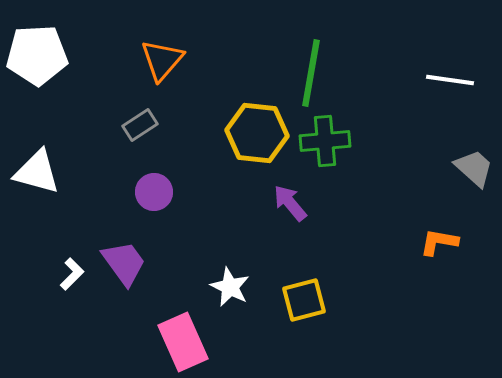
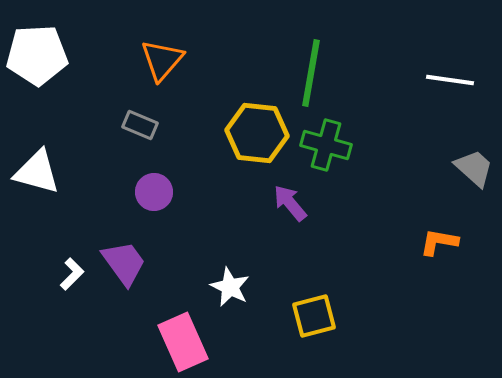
gray rectangle: rotated 56 degrees clockwise
green cross: moved 1 px right, 4 px down; rotated 21 degrees clockwise
yellow square: moved 10 px right, 16 px down
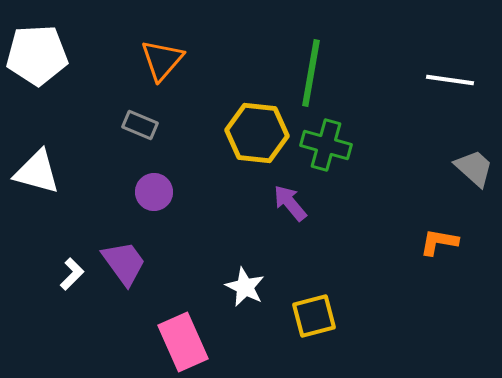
white star: moved 15 px right
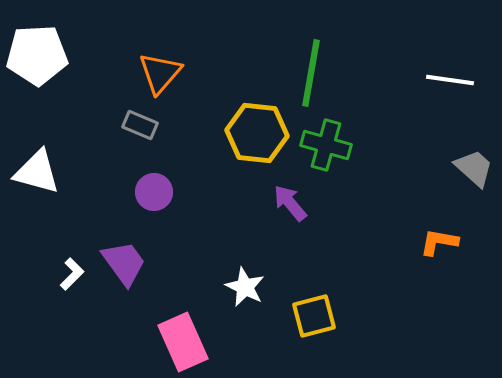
orange triangle: moved 2 px left, 13 px down
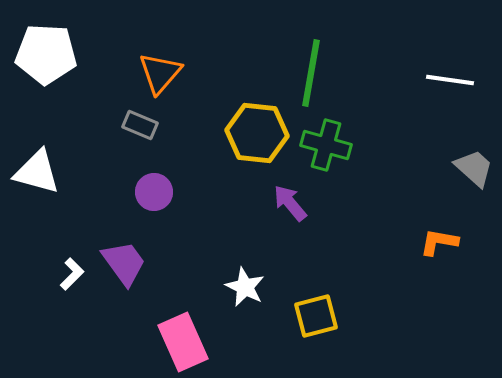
white pentagon: moved 9 px right, 1 px up; rotated 6 degrees clockwise
yellow square: moved 2 px right
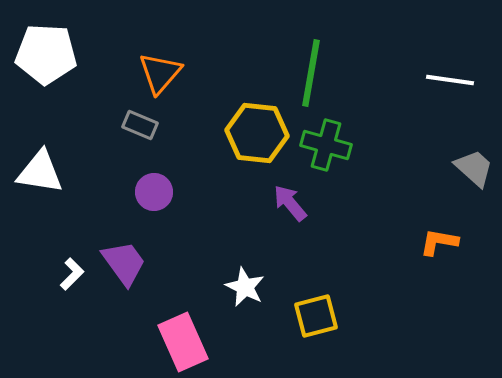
white triangle: moved 3 px right; rotated 6 degrees counterclockwise
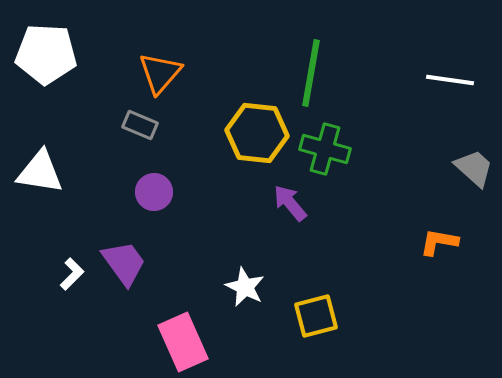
green cross: moved 1 px left, 4 px down
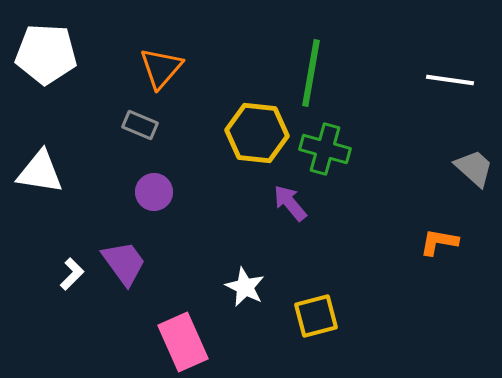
orange triangle: moved 1 px right, 5 px up
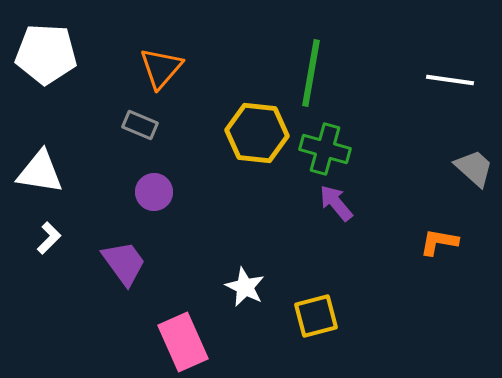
purple arrow: moved 46 px right
white L-shape: moved 23 px left, 36 px up
